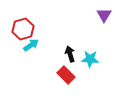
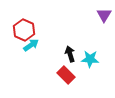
red hexagon: moved 1 px right, 1 px down; rotated 20 degrees counterclockwise
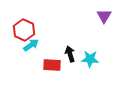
purple triangle: moved 1 px down
red rectangle: moved 14 px left, 10 px up; rotated 42 degrees counterclockwise
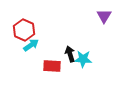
cyan star: moved 7 px left
red rectangle: moved 1 px down
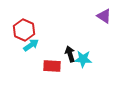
purple triangle: rotated 28 degrees counterclockwise
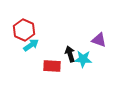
purple triangle: moved 5 px left, 24 px down; rotated 14 degrees counterclockwise
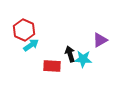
purple triangle: moved 1 px right; rotated 49 degrees counterclockwise
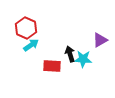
red hexagon: moved 2 px right, 2 px up
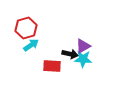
red hexagon: rotated 20 degrees clockwise
purple triangle: moved 17 px left, 6 px down
black arrow: rotated 119 degrees clockwise
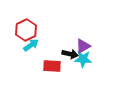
red hexagon: moved 2 px down; rotated 10 degrees counterclockwise
